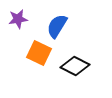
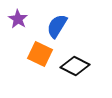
purple star: rotated 30 degrees counterclockwise
orange square: moved 1 px right, 1 px down
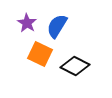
purple star: moved 9 px right, 4 px down
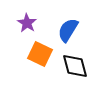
blue semicircle: moved 11 px right, 4 px down
black diamond: rotated 48 degrees clockwise
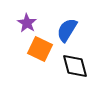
blue semicircle: moved 1 px left
orange square: moved 5 px up
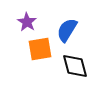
purple star: moved 1 px up
orange square: rotated 35 degrees counterclockwise
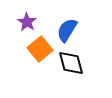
orange square: rotated 30 degrees counterclockwise
black diamond: moved 4 px left, 3 px up
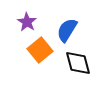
orange square: moved 1 px down
black diamond: moved 7 px right
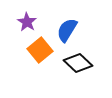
black diamond: rotated 32 degrees counterclockwise
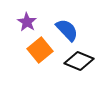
blue semicircle: rotated 105 degrees clockwise
black diamond: moved 1 px right, 2 px up; rotated 20 degrees counterclockwise
